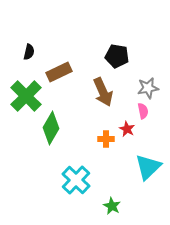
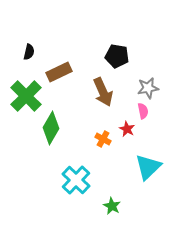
orange cross: moved 3 px left; rotated 28 degrees clockwise
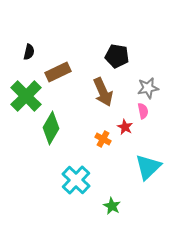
brown rectangle: moved 1 px left
red star: moved 2 px left, 2 px up
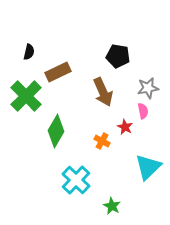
black pentagon: moved 1 px right
green diamond: moved 5 px right, 3 px down
orange cross: moved 1 px left, 2 px down
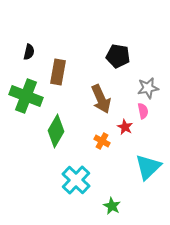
brown rectangle: rotated 55 degrees counterclockwise
brown arrow: moved 2 px left, 7 px down
green cross: rotated 24 degrees counterclockwise
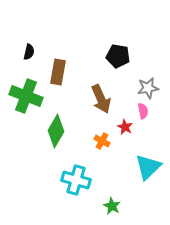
cyan cross: rotated 28 degrees counterclockwise
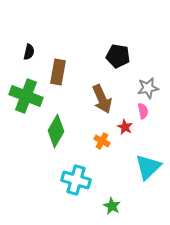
brown arrow: moved 1 px right
